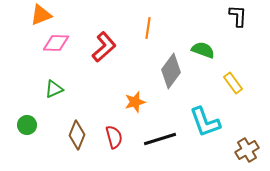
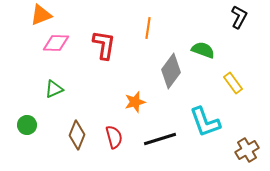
black L-shape: moved 1 px right, 1 px down; rotated 25 degrees clockwise
red L-shape: moved 2 px up; rotated 40 degrees counterclockwise
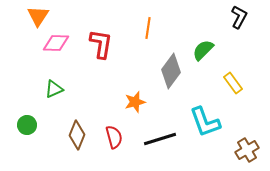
orange triangle: moved 3 px left, 1 px down; rotated 35 degrees counterclockwise
red L-shape: moved 3 px left, 1 px up
green semicircle: rotated 65 degrees counterclockwise
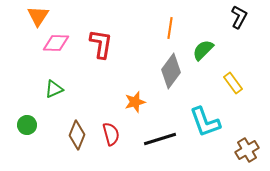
orange line: moved 22 px right
red semicircle: moved 3 px left, 3 px up
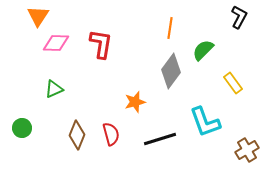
green circle: moved 5 px left, 3 px down
